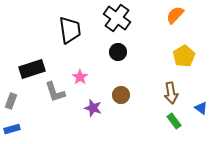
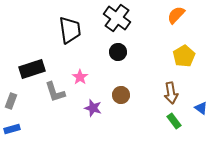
orange semicircle: moved 1 px right
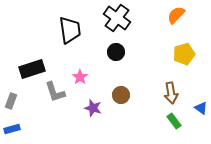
black circle: moved 2 px left
yellow pentagon: moved 2 px up; rotated 15 degrees clockwise
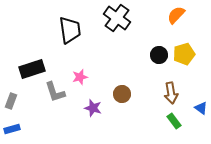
black circle: moved 43 px right, 3 px down
pink star: rotated 21 degrees clockwise
brown circle: moved 1 px right, 1 px up
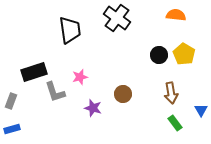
orange semicircle: rotated 54 degrees clockwise
yellow pentagon: rotated 25 degrees counterclockwise
black rectangle: moved 2 px right, 3 px down
brown circle: moved 1 px right
blue triangle: moved 2 px down; rotated 24 degrees clockwise
green rectangle: moved 1 px right, 2 px down
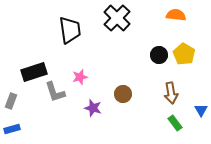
black cross: rotated 8 degrees clockwise
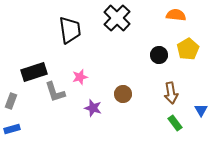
yellow pentagon: moved 4 px right, 5 px up; rotated 10 degrees clockwise
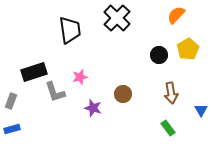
orange semicircle: rotated 54 degrees counterclockwise
green rectangle: moved 7 px left, 5 px down
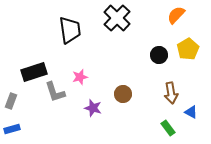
blue triangle: moved 10 px left, 2 px down; rotated 32 degrees counterclockwise
